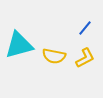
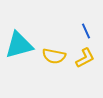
blue line: moved 1 px right, 3 px down; rotated 63 degrees counterclockwise
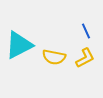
cyan triangle: rotated 12 degrees counterclockwise
yellow semicircle: moved 1 px down
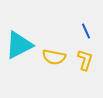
yellow L-shape: moved 2 px down; rotated 45 degrees counterclockwise
